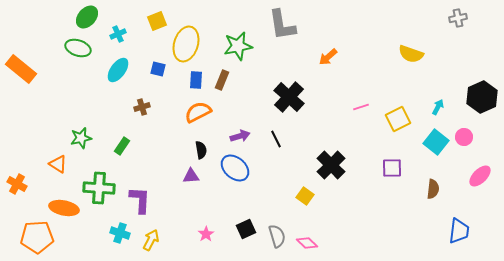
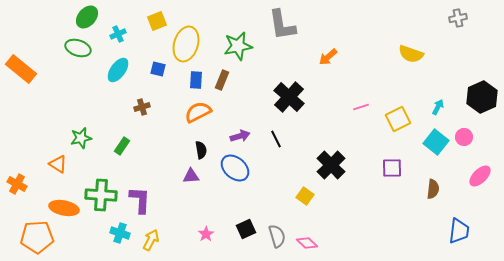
green cross at (99, 188): moved 2 px right, 7 px down
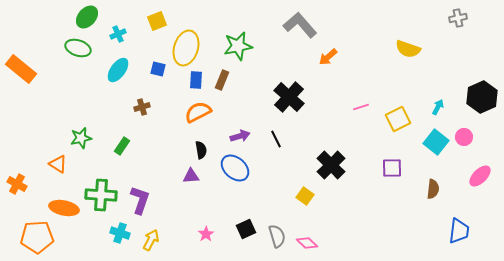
gray L-shape at (282, 25): moved 18 px right; rotated 148 degrees clockwise
yellow ellipse at (186, 44): moved 4 px down
yellow semicircle at (411, 54): moved 3 px left, 5 px up
purple L-shape at (140, 200): rotated 16 degrees clockwise
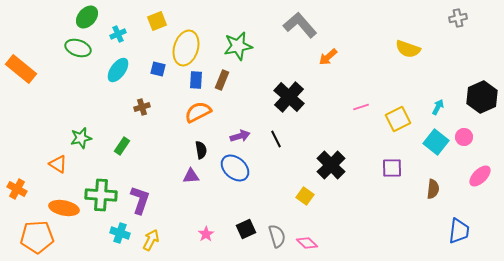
orange cross at (17, 184): moved 5 px down
